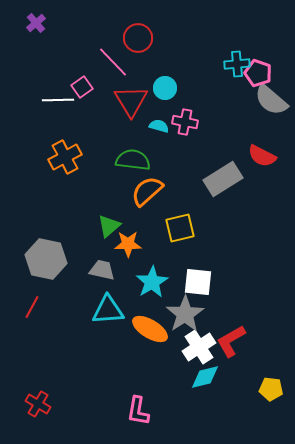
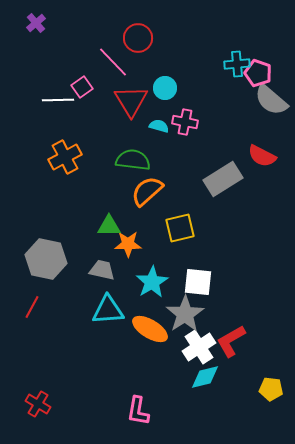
green triangle: rotated 40 degrees clockwise
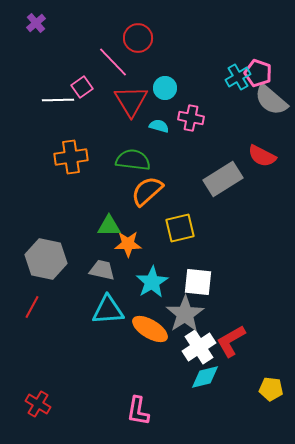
cyan cross: moved 1 px right, 13 px down; rotated 25 degrees counterclockwise
pink cross: moved 6 px right, 4 px up
orange cross: moved 6 px right; rotated 20 degrees clockwise
